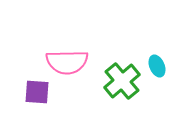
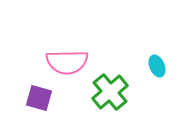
green cross: moved 12 px left, 11 px down
purple square: moved 2 px right, 6 px down; rotated 12 degrees clockwise
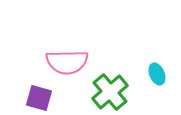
cyan ellipse: moved 8 px down
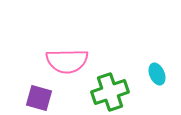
pink semicircle: moved 1 px up
green cross: rotated 21 degrees clockwise
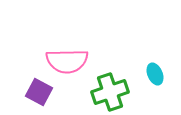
cyan ellipse: moved 2 px left
purple square: moved 6 px up; rotated 12 degrees clockwise
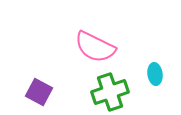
pink semicircle: moved 28 px right, 14 px up; rotated 27 degrees clockwise
cyan ellipse: rotated 15 degrees clockwise
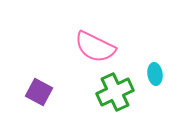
green cross: moved 5 px right; rotated 6 degrees counterclockwise
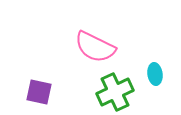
purple square: rotated 16 degrees counterclockwise
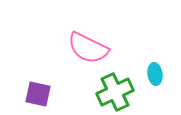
pink semicircle: moved 7 px left, 1 px down
purple square: moved 1 px left, 2 px down
